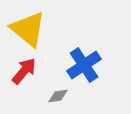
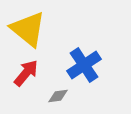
red arrow: moved 2 px right, 2 px down
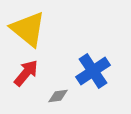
blue cross: moved 9 px right, 6 px down
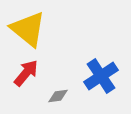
blue cross: moved 8 px right, 5 px down
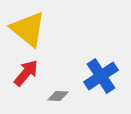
gray diamond: rotated 10 degrees clockwise
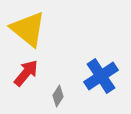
gray diamond: rotated 60 degrees counterclockwise
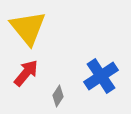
yellow triangle: moved 1 px up; rotated 12 degrees clockwise
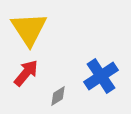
yellow triangle: moved 1 px right, 1 px down; rotated 6 degrees clockwise
gray diamond: rotated 25 degrees clockwise
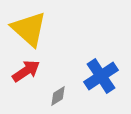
yellow triangle: rotated 15 degrees counterclockwise
red arrow: moved 2 px up; rotated 16 degrees clockwise
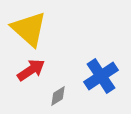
red arrow: moved 5 px right, 1 px up
